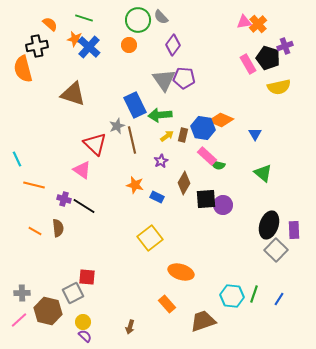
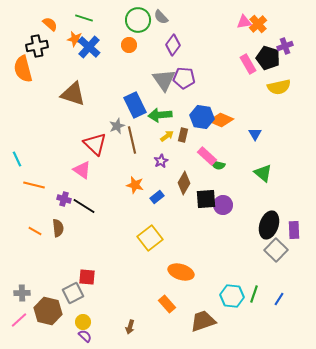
blue hexagon at (203, 128): moved 1 px left, 11 px up
blue rectangle at (157, 197): rotated 64 degrees counterclockwise
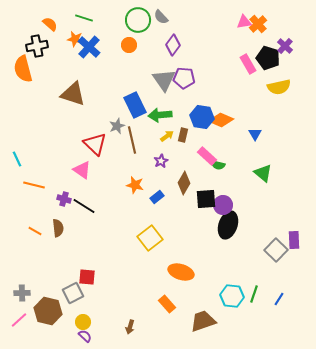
purple cross at (285, 46): rotated 28 degrees counterclockwise
black ellipse at (269, 225): moved 41 px left
purple rectangle at (294, 230): moved 10 px down
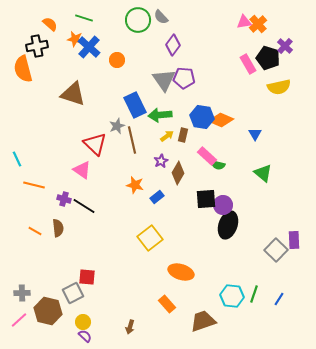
orange circle at (129, 45): moved 12 px left, 15 px down
brown diamond at (184, 183): moved 6 px left, 10 px up
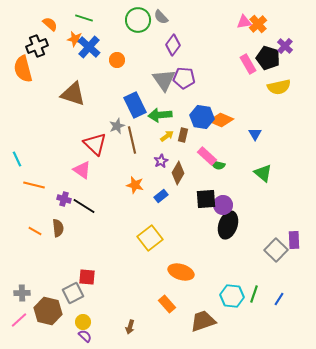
black cross at (37, 46): rotated 10 degrees counterclockwise
blue rectangle at (157, 197): moved 4 px right, 1 px up
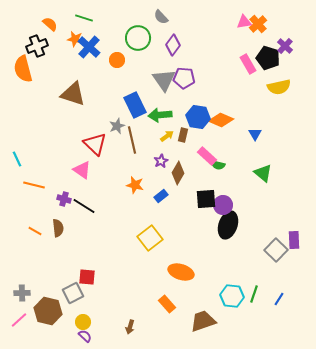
green circle at (138, 20): moved 18 px down
blue hexagon at (202, 117): moved 4 px left
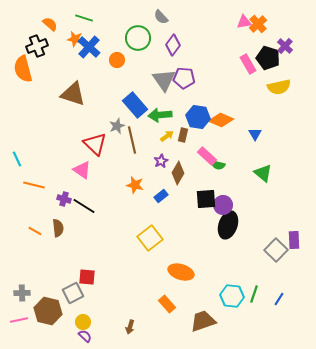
blue rectangle at (135, 105): rotated 15 degrees counterclockwise
pink line at (19, 320): rotated 30 degrees clockwise
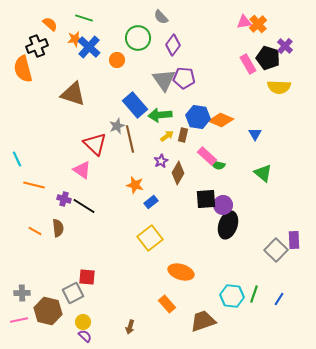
orange star at (75, 39): rotated 21 degrees counterclockwise
yellow semicircle at (279, 87): rotated 15 degrees clockwise
brown line at (132, 140): moved 2 px left, 1 px up
blue rectangle at (161, 196): moved 10 px left, 6 px down
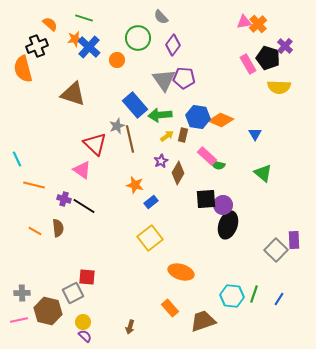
orange rectangle at (167, 304): moved 3 px right, 4 px down
